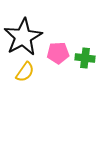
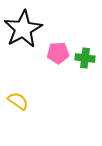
black star: moved 8 px up
yellow semicircle: moved 7 px left, 29 px down; rotated 90 degrees counterclockwise
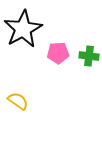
green cross: moved 4 px right, 2 px up
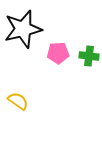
black star: rotated 15 degrees clockwise
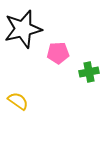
green cross: moved 16 px down; rotated 18 degrees counterclockwise
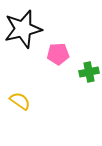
pink pentagon: moved 1 px down
yellow semicircle: moved 2 px right
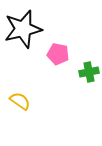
pink pentagon: rotated 15 degrees clockwise
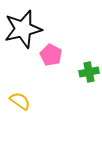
pink pentagon: moved 7 px left, 1 px down; rotated 15 degrees clockwise
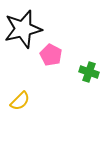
green cross: rotated 30 degrees clockwise
yellow semicircle: rotated 100 degrees clockwise
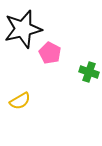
pink pentagon: moved 1 px left, 2 px up
yellow semicircle: rotated 15 degrees clockwise
